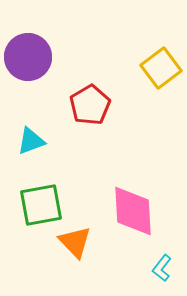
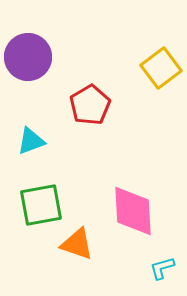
orange triangle: moved 2 px right, 2 px down; rotated 27 degrees counterclockwise
cyan L-shape: rotated 36 degrees clockwise
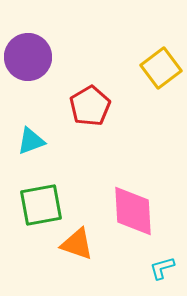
red pentagon: moved 1 px down
